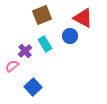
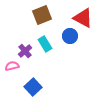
pink semicircle: rotated 24 degrees clockwise
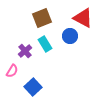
brown square: moved 3 px down
pink semicircle: moved 5 px down; rotated 136 degrees clockwise
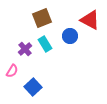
red triangle: moved 7 px right, 2 px down
purple cross: moved 2 px up
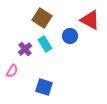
brown square: rotated 36 degrees counterclockwise
blue square: moved 11 px right; rotated 30 degrees counterclockwise
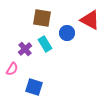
brown square: rotated 24 degrees counterclockwise
blue circle: moved 3 px left, 3 px up
pink semicircle: moved 2 px up
blue square: moved 10 px left
